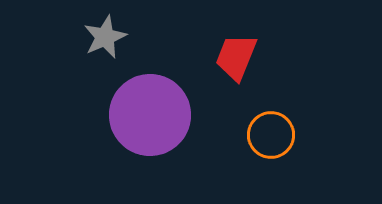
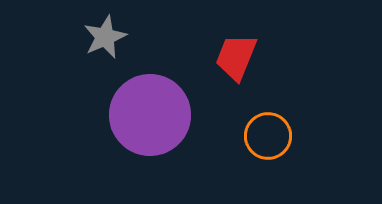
orange circle: moved 3 px left, 1 px down
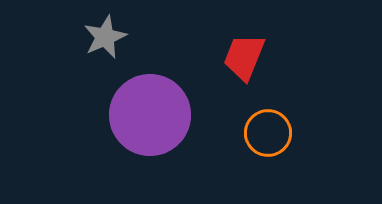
red trapezoid: moved 8 px right
orange circle: moved 3 px up
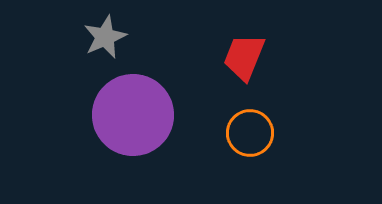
purple circle: moved 17 px left
orange circle: moved 18 px left
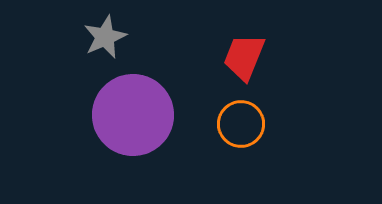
orange circle: moved 9 px left, 9 px up
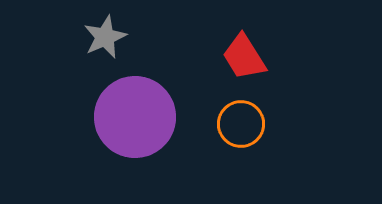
red trapezoid: rotated 54 degrees counterclockwise
purple circle: moved 2 px right, 2 px down
